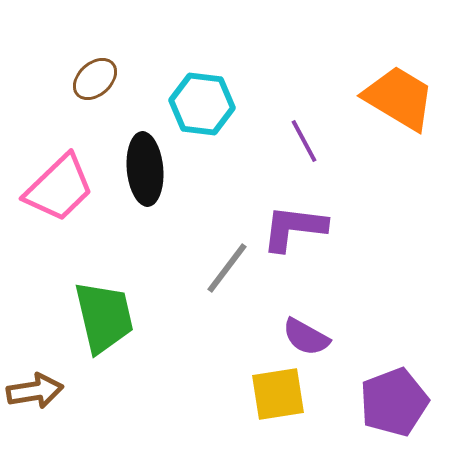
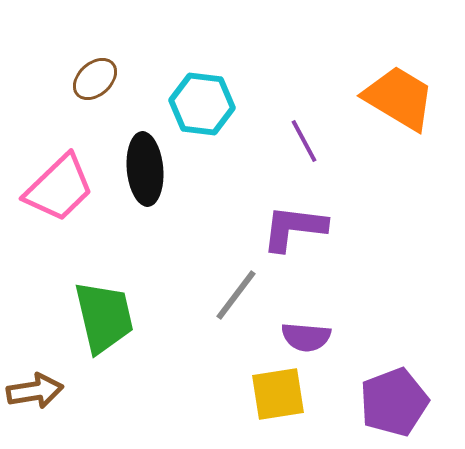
gray line: moved 9 px right, 27 px down
purple semicircle: rotated 24 degrees counterclockwise
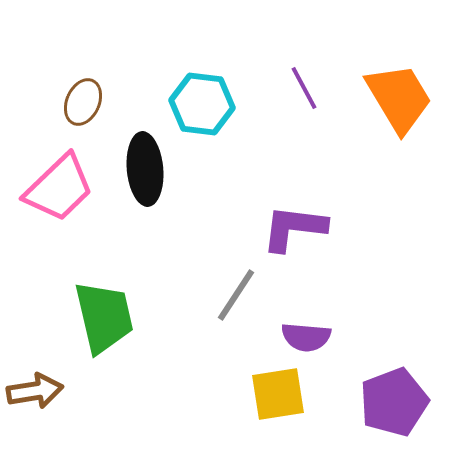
brown ellipse: moved 12 px left, 23 px down; rotated 24 degrees counterclockwise
orange trapezoid: rotated 28 degrees clockwise
purple line: moved 53 px up
gray line: rotated 4 degrees counterclockwise
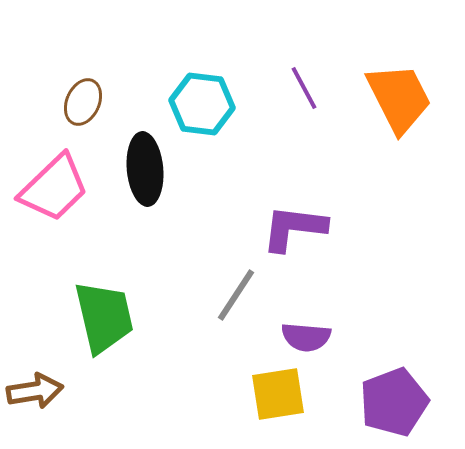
orange trapezoid: rotated 4 degrees clockwise
pink trapezoid: moved 5 px left
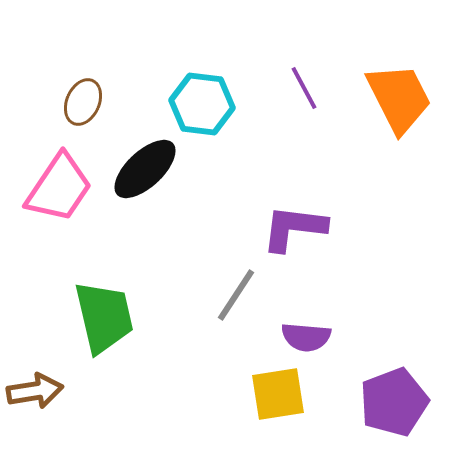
black ellipse: rotated 52 degrees clockwise
pink trapezoid: moved 5 px right; rotated 12 degrees counterclockwise
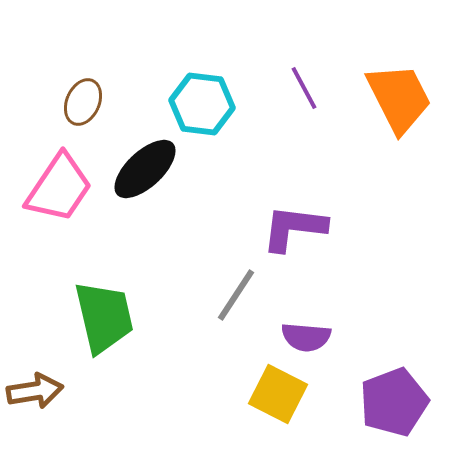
yellow square: rotated 36 degrees clockwise
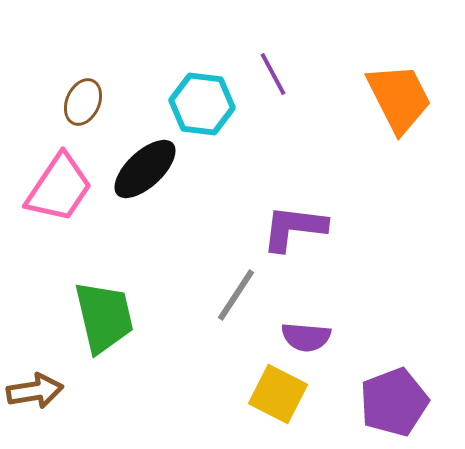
purple line: moved 31 px left, 14 px up
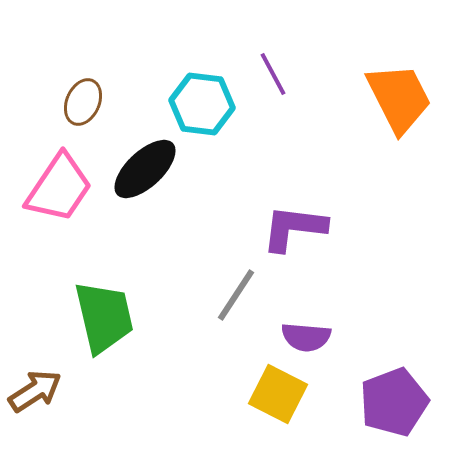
brown arrow: rotated 24 degrees counterclockwise
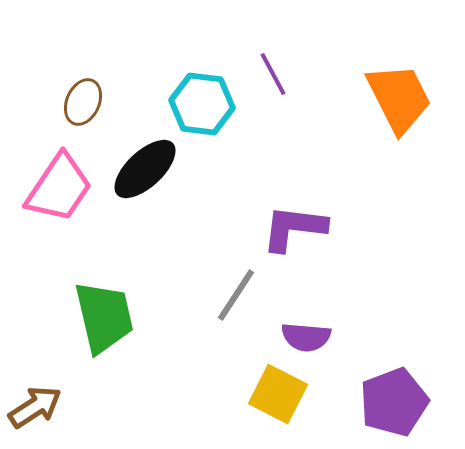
brown arrow: moved 16 px down
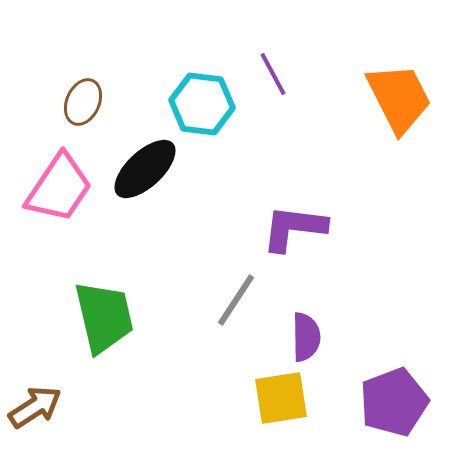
gray line: moved 5 px down
purple semicircle: rotated 96 degrees counterclockwise
yellow square: moved 3 px right, 4 px down; rotated 36 degrees counterclockwise
